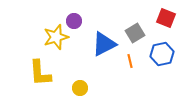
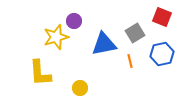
red square: moved 4 px left, 1 px up
blue triangle: rotated 16 degrees clockwise
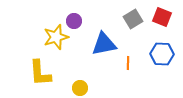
gray square: moved 2 px left, 14 px up
blue hexagon: rotated 15 degrees clockwise
orange line: moved 2 px left, 2 px down; rotated 16 degrees clockwise
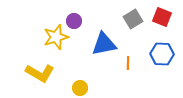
yellow L-shape: rotated 56 degrees counterclockwise
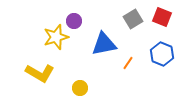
blue hexagon: rotated 20 degrees clockwise
orange line: rotated 32 degrees clockwise
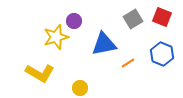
orange line: rotated 24 degrees clockwise
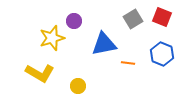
yellow star: moved 4 px left, 1 px down
orange line: rotated 40 degrees clockwise
yellow circle: moved 2 px left, 2 px up
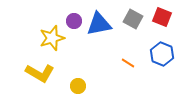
gray square: rotated 30 degrees counterclockwise
blue triangle: moved 5 px left, 20 px up
orange line: rotated 24 degrees clockwise
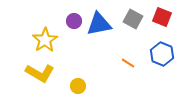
yellow star: moved 7 px left, 2 px down; rotated 15 degrees counterclockwise
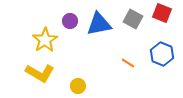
red square: moved 4 px up
purple circle: moved 4 px left
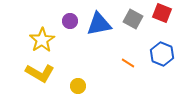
yellow star: moved 3 px left
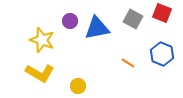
blue triangle: moved 2 px left, 4 px down
yellow star: rotated 20 degrees counterclockwise
